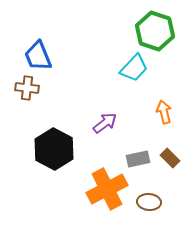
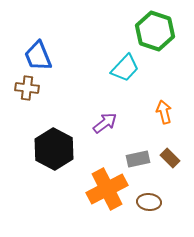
cyan trapezoid: moved 9 px left
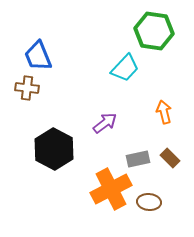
green hexagon: moved 1 px left; rotated 9 degrees counterclockwise
orange cross: moved 4 px right
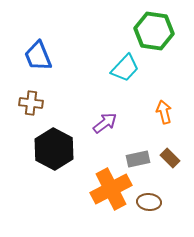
brown cross: moved 4 px right, 15 px down
